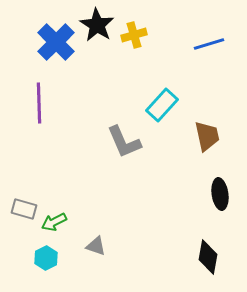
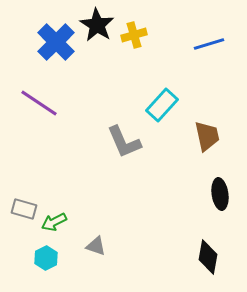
purple line: rotated 54 degrees counterclockwise
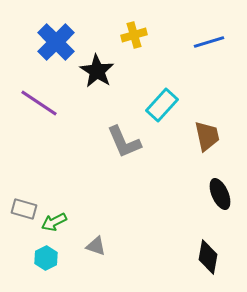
black star: moved 46 px down
blue line: moved 2 px up
black ellipse: rotated 16 degrees counterclockwise
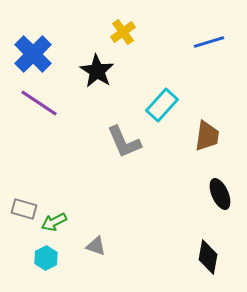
yellow cross: moved 11 px left, 3 px up; rotated 20 degrees counterclockwise
blue cross: moved 23 px left, 12 px down
brown trapezoid: rotated 20 degrees clockwise
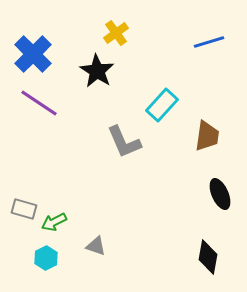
yellow cross: moved 7 px left, 1 px down
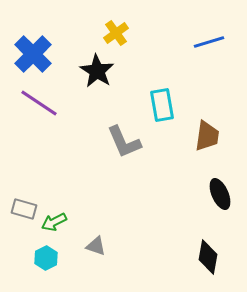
cyan rectangle: rotated 52 degrees counterclockwise
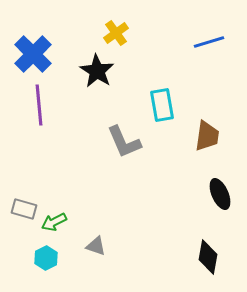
purple line: moved 2 px down; rotated 51 degrees clockwise
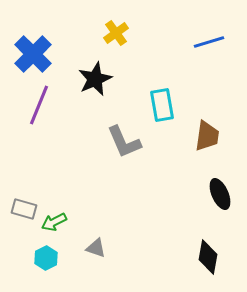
black star: moved 2 px left, 8 px down; rotated 16 degrees clockwise
purple line: rotated 27 degrees clockwise
gray triangle: moved 2 px down
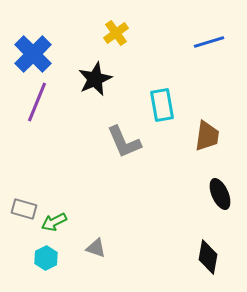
purple line: moved 2 px left, 3 px up
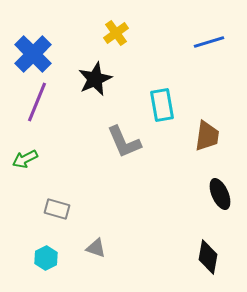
gray rectangle: moved 33 px right
green arrow: moved 29 px left, 63 px up
